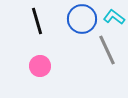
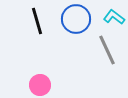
blue circle: moved 6 px left
pink circle: moved 19 px down
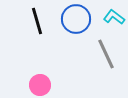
gray line: moved 1 px left, 4 px down
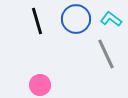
cyan L-shape: moved 3 px left, 2 px down
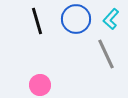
cyan L-shape: rotated 85 degrees counterclockwise
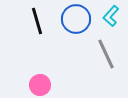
cyan L-shape: moved 3 px up
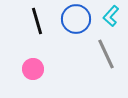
pink circle: moved 7 px left, 16 px up
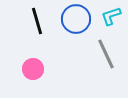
cyan L-shape: rotated 30 degrees clockwise
